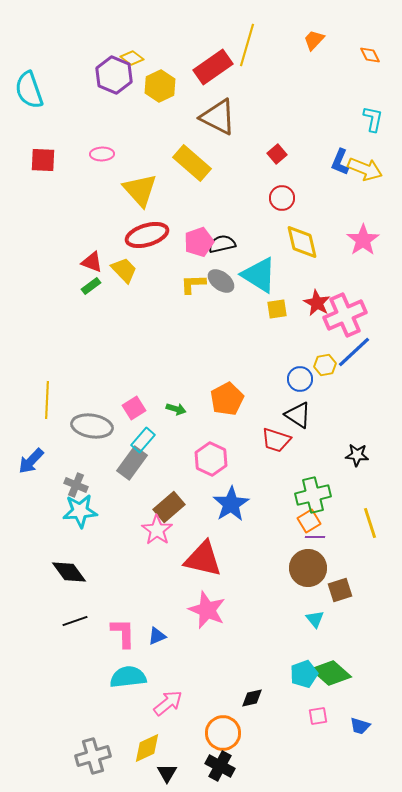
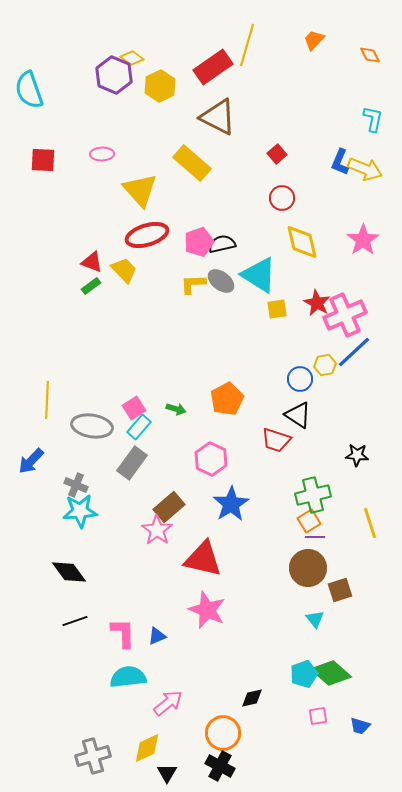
cyan rectangle at (143, 440): moved 4 px left, 13 px up
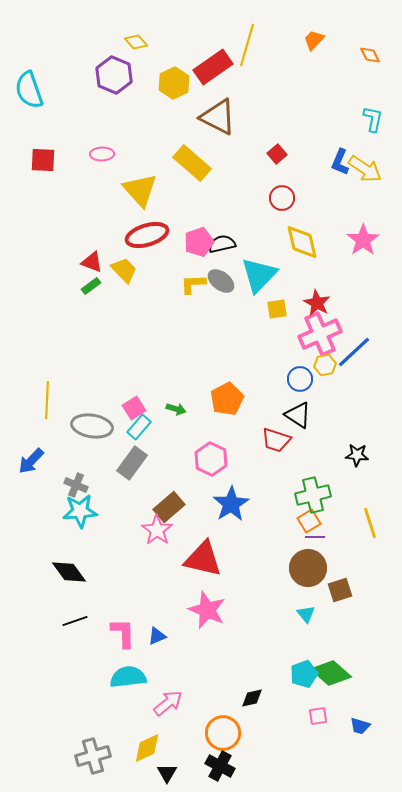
yellow diamond at (132, 58): moved 4 px right, 16 px up; rotated 10 degrees clockwise
yellow hexagon at (160, 86): moved 14 px right, 3 px up
yellow arrow at (365, 169): rotated 12 degrees clockwise
cyan triangle at (259, 275): rotated 42 degrees clockwise
pink cross at (345, 315): moved 25 px left, 19 px down
cyan triangle at (315, 619): moved 9 px left, 5 px up
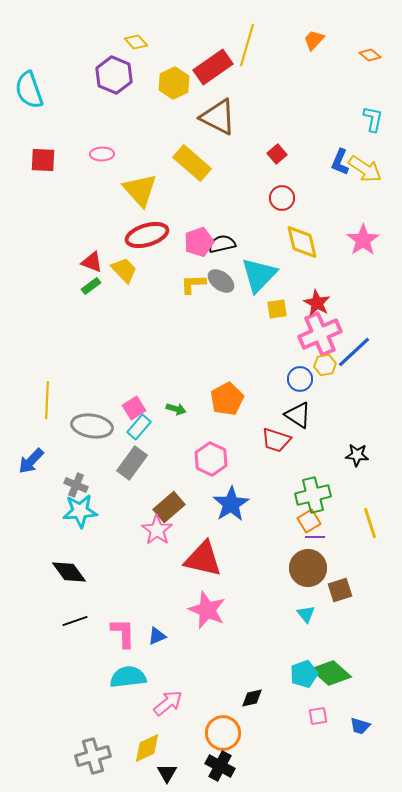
orange diamond at (370, 55): rotated 25 degrees counterclockwise
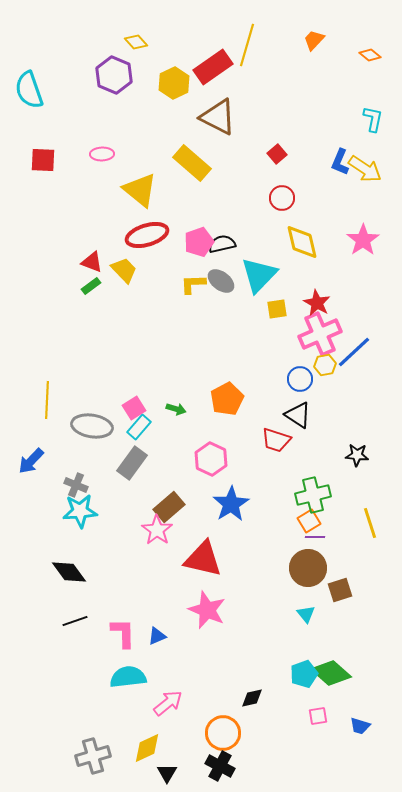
yellow triangle at (140, 190): rotated 9 degrees counterclockwise
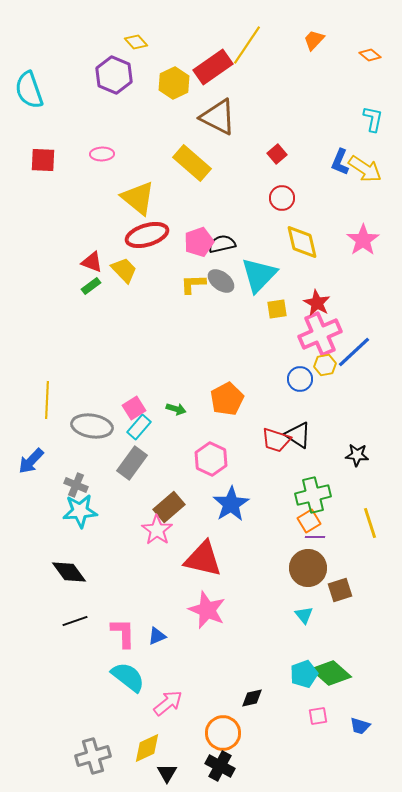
yellow line at (247, 45): rotated 18 degrees clockwise
yellow triangle at (140, 190): moved 2 px left, 8 px down
black triangle at (298, 415): moved 20 px down
cyan triangle at (306, 614): moved 2 px left, 1 px down
cyan semicircle at (128, 677): rotated 45 degrees clockwise
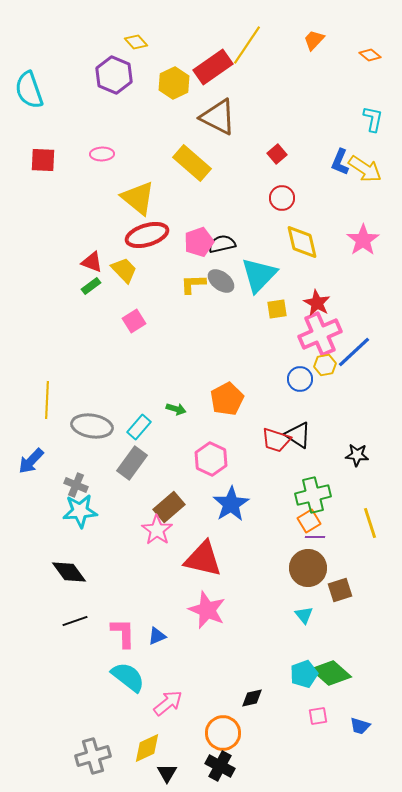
pink square at (134, 408): moved 87 px up
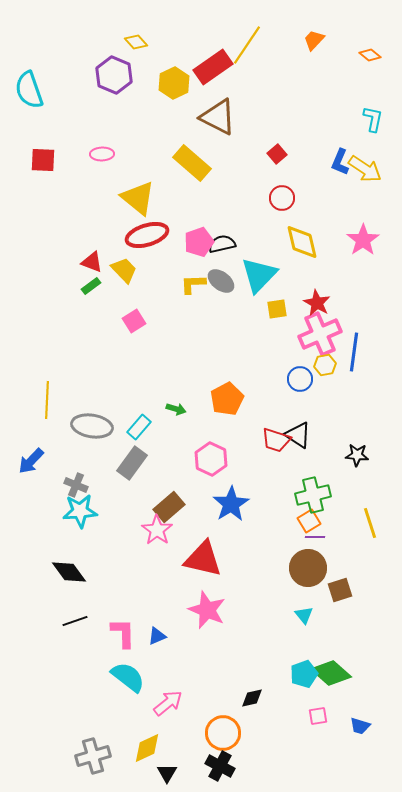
blue line at (354, 352): rotated 39 degrees counterclockwise
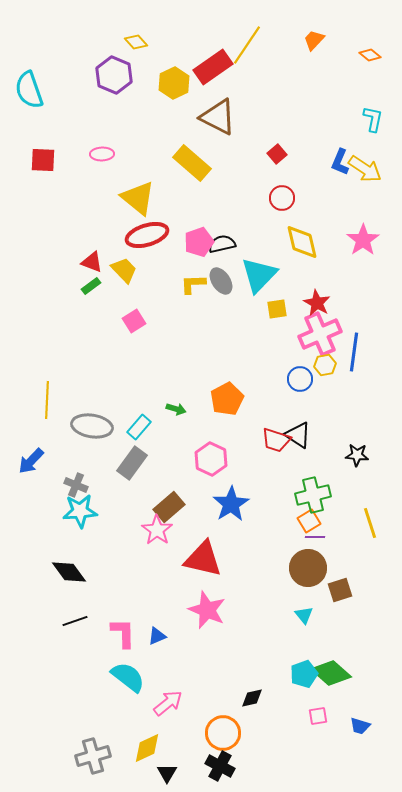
gray ellipse at (221, 281): rotated 20 degrees clockwise
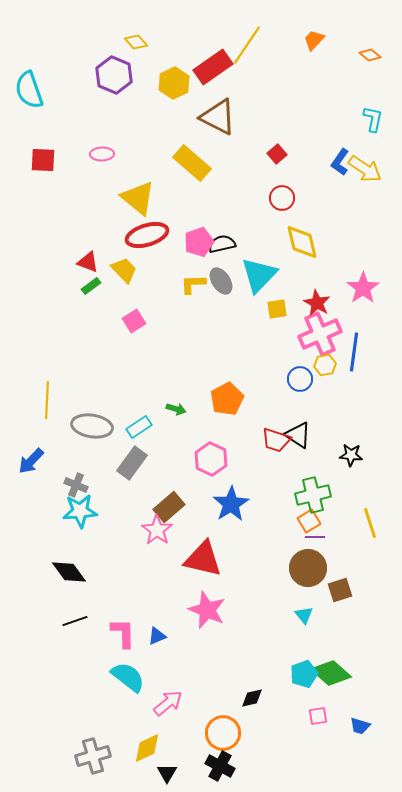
blue L-shape at (340, 162): rotated 12 degrees clockwise
pink star at (363, 240): moved 48 px down
red triangle at (92, 262): moved 4 px left
cyan rectangle at (139, 427): rotated 15 degrees clockwise
black star at (357, 455): moved 6 px left
